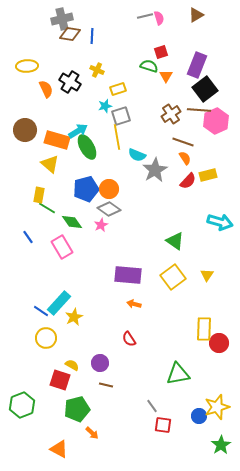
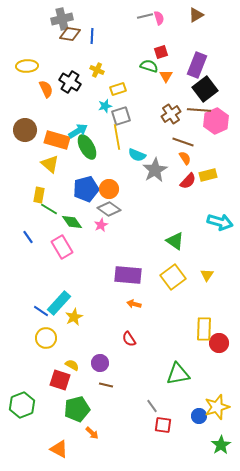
green line at (47, 208): moved 2 px right, 1 px down
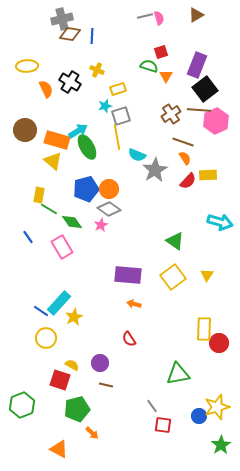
yellow triangle at (50, 164): moved 3 px right, 3 px up
yellow rectangle at (208, 175): rotated 12 degrees clockwise
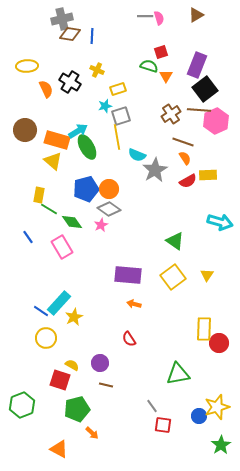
gray line at (145, 16): rotated 14 degrees clockwise
red semicircle at (188, 181): rotated 18 degrees clockwise
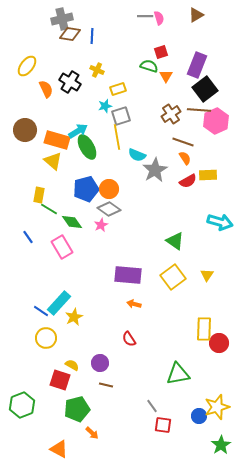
yellow ellipse at (27, 66): rotated 50 degrees counterclockwise
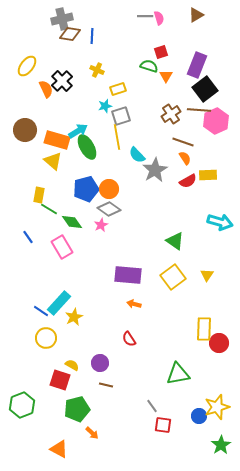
black cross at (70, 82): moved 8 px left, 1 px up; rotated 15 degrees clockwise
cyan semicircle at (137, 155): rotated 24 degrees clockwise
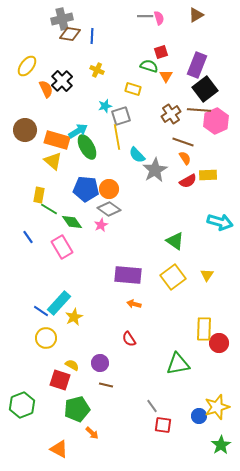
yellow rectangle at (118, 89): moved 15 px right; rotated 35 degrees clockwise
blue pentagon at (86, 189): rotated 20 degrees clockwise
green triangle at (178, 374): moved 10 px up
